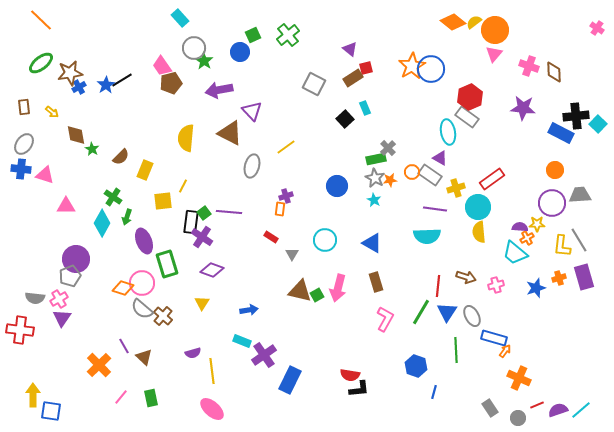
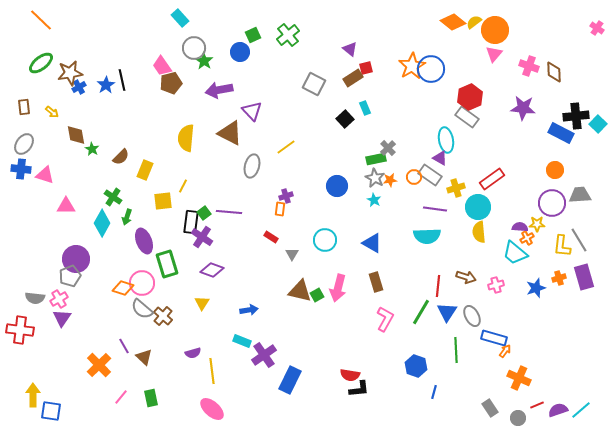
black line at (122, 80): rotated 70 degrees counterclockwise
cyan ellipse at (448, 132): moved 2 px left, 8 px down
orange circle at (412, 172): moved 2 px right, 5 px down
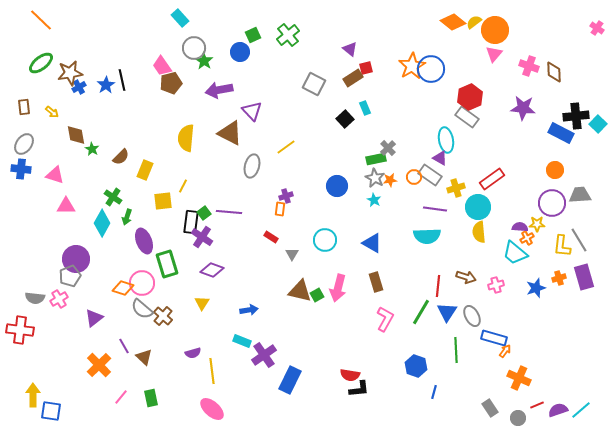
pink triangle at (45, 175): moved 10 px right
purple triangle at (62, 318): moved 32 px right; rotated 18 degrees clockwise
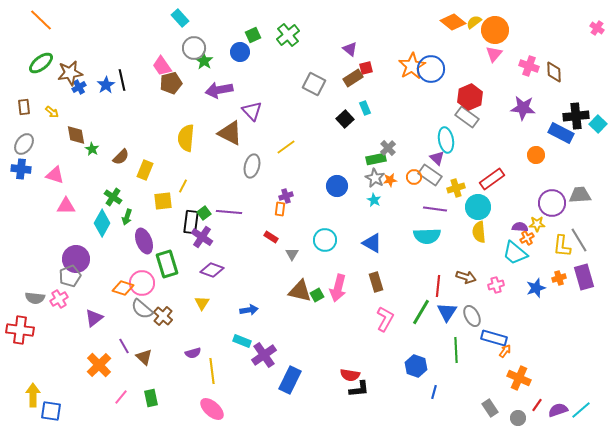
purple triangle at (440, 158): moved 3 px left; rotated 14 degrees clockwise
orange circle at (555, 170): moved 19 px left, 15 px up
red line at (537, 405): rotated 32 degrees counterclockwise
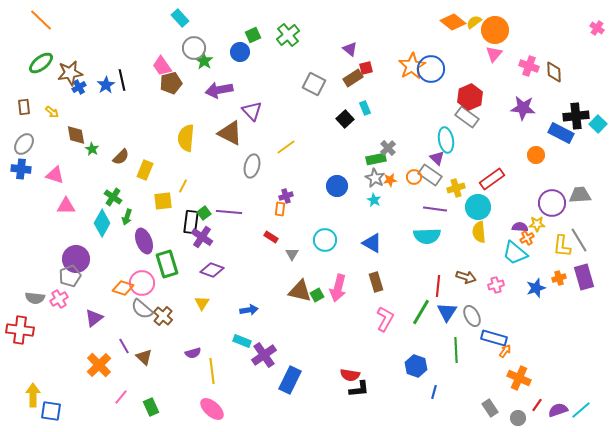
green rectangle at (151, 398): moved 9 px down; rotated 12 degrees counterclockwise
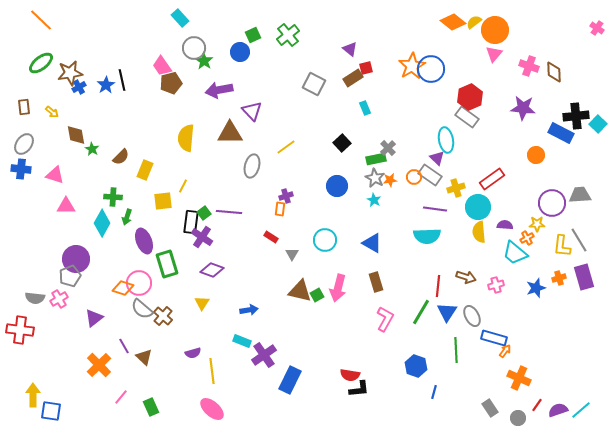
black square at (345, 119): moved 3 px left, 24 px down
brown triangle at (230, 133): rotated 28 degrees counterclockwise
green cross at (113, 197): rotated 30 degrees counterclockwise
purple semicircle at (520, 227): moved 15 px left, 2 px up
pink circle at (142, 283): moved 3 px left
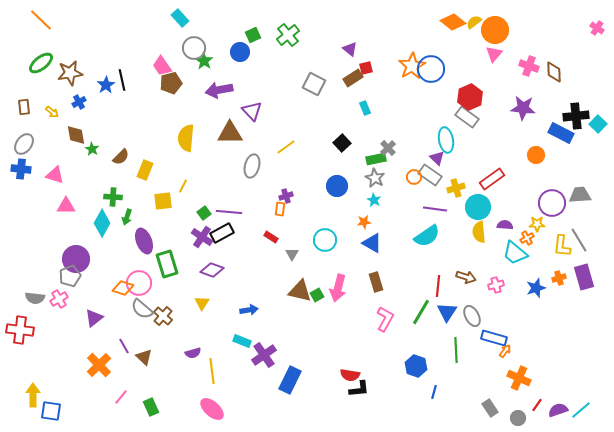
blue cross at (79, 87): moved 15 px down
orange star at (390, 180): moved 26 px left, 42 px down
black rectangle at (191, 222): moved 31 px right, 11 px down; rotated 55 degrees clockwise
cyan semicircle at (427, 236): rotated 32 degrees counterclockwise
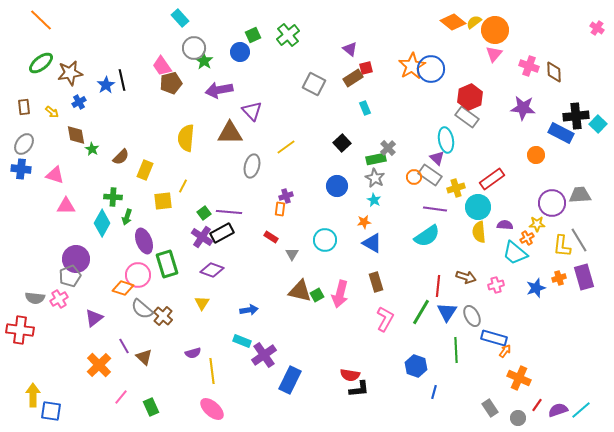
pink circle at (139, 283): moved 1 px left, 8 px up
pink arrow at (338, 288): moved 2 px right, 6 px down
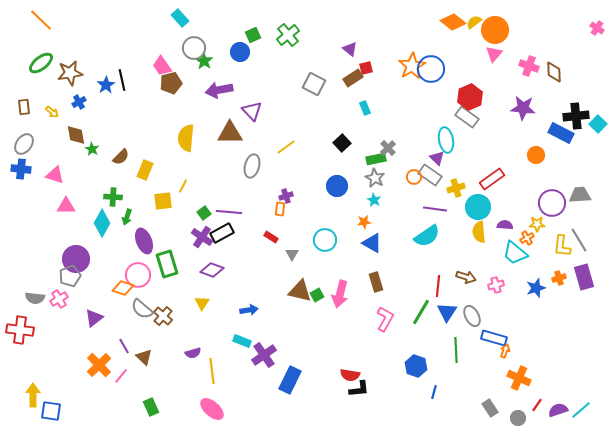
orange arrow at (505, 351): rotated 16 degrees counterclockwise
pink line at (121, 397): moved 21 px up
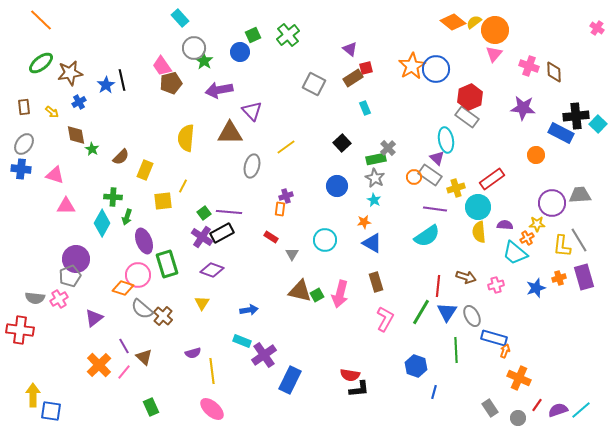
blue circle at (431, 69): moved 5 px right
pink line at (121, 376): moved 3 px right, 4 px up
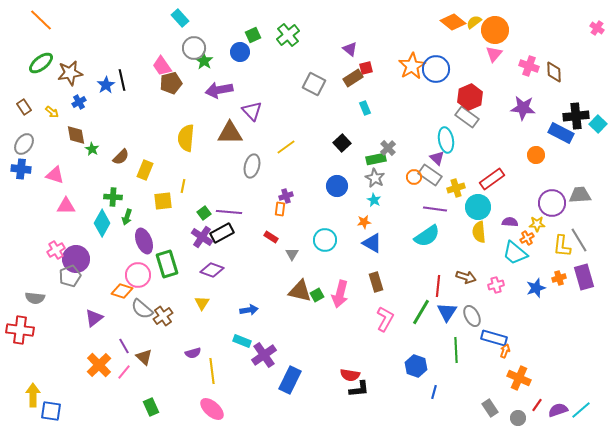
brown rectangle at (24, 107): rotated 28 degrees counterclockwise
yellow line at (183, 186): rotated 16 degrees counterclockwise
purple semicircle at (505, 225): moved 5 px right, 3 px up
orange diamond at (123, 288): moved 1 px left, 3 px down
pink cross at (59, 299): moved 3 px left, 49 px up
brown cross at (163, 316): rotated 12 degrees clockwise
